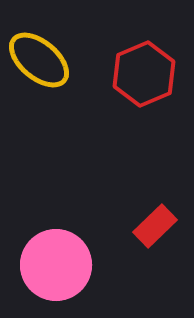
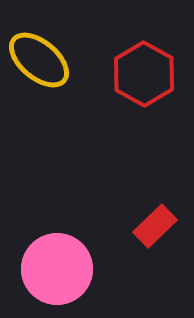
red hexagon: rotated 8 degrees counterclockwise
pink circle: moved 1 px right, 4 px down
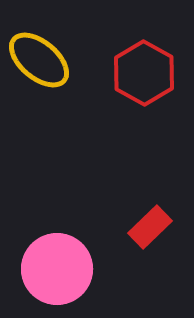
red hexagon: moved 1 px up
red rectangle: moved 5 px left, 1 px down
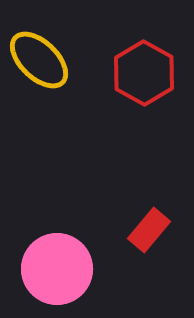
yellow ellipse: rotated 4 degrees clockwise
red rectangle: moved 1 px left, 3 px down; rotated 6 degrees counterclockwise
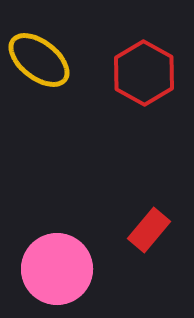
yellow ellipse: rotated 6 degrees counterclockwise
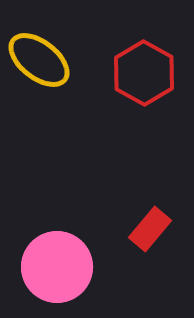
red rectangle: moved 1 px right, 1 px up
pink circle: moved 2 px up
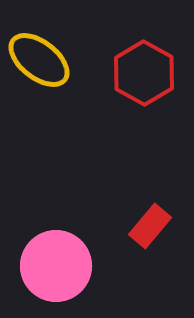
red rectangle: moved 3 px up
pink circle: moved 1 px left, 1 px up
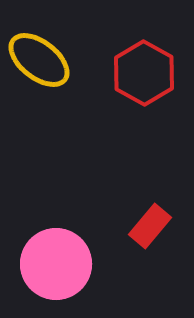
pink circle: moved 2 px up
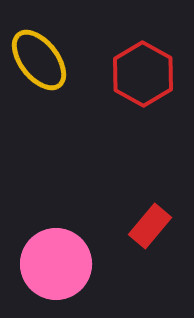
yellow ellipse: rotated 14 degrees clockwise
red hexagon: moved 1 px left, 1 px down
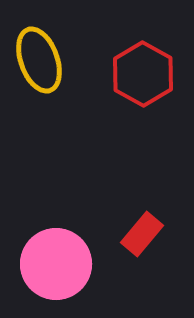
yellow ellipse: rotated 18 degrees clockwise
red rectangle: moved 8 px left, 8 px down
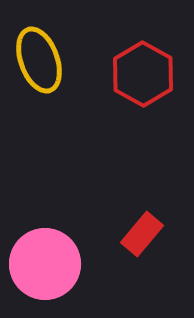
pink circle: moved 11 px left
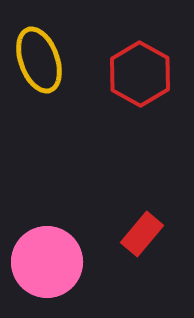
red hexagon: moved 3 px left
pink circle: moved 2 px right, 2 px up
